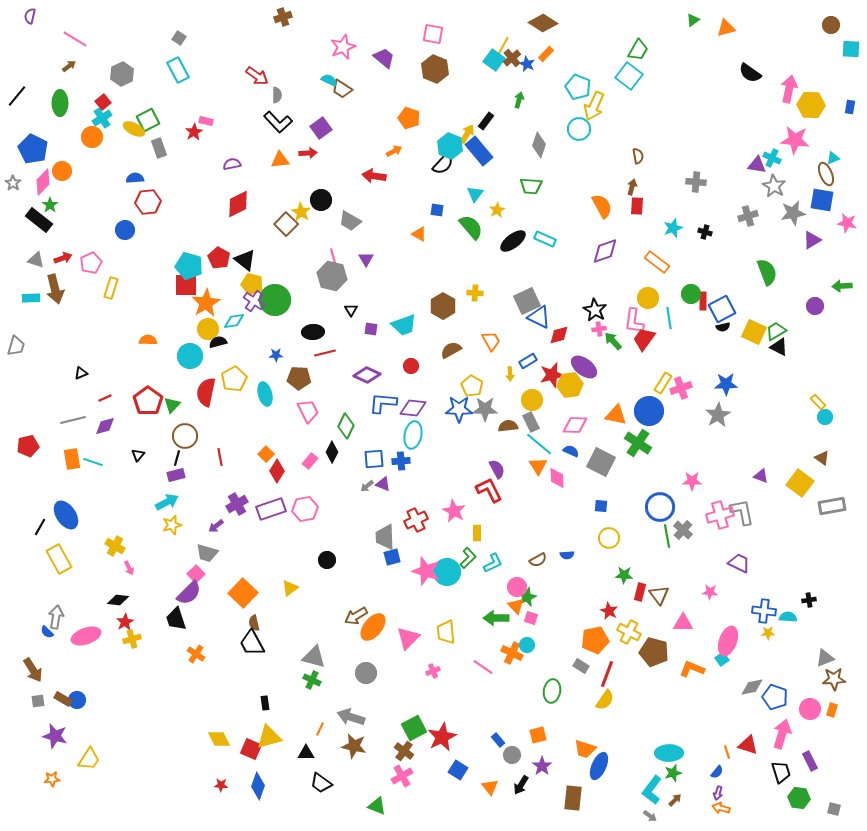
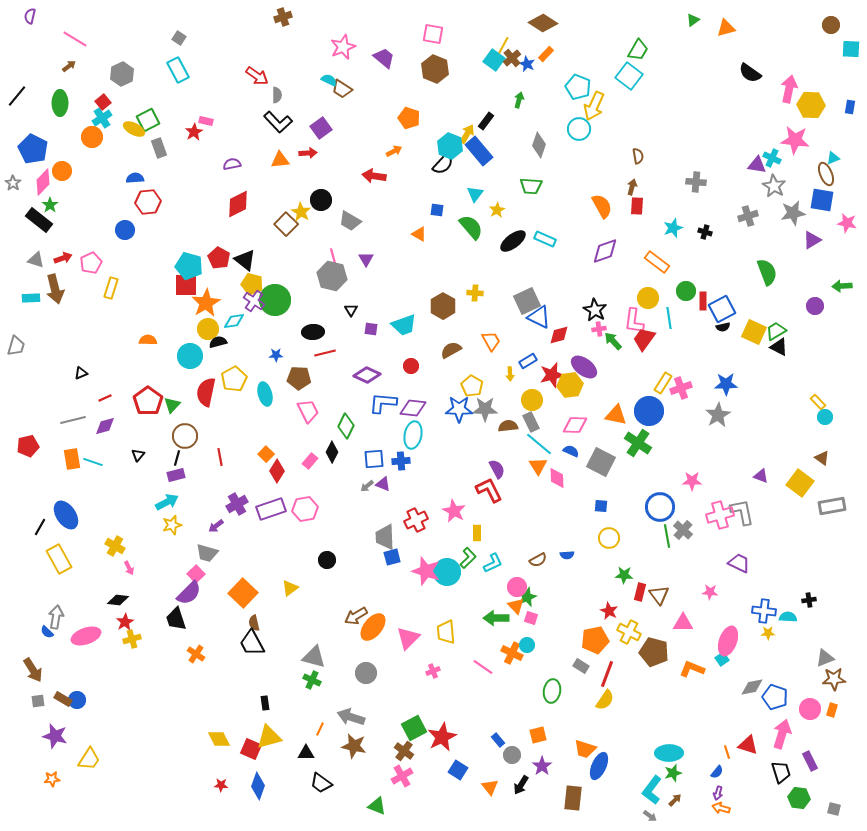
green circle at (691, 294): moved 5 px left, 3 px up
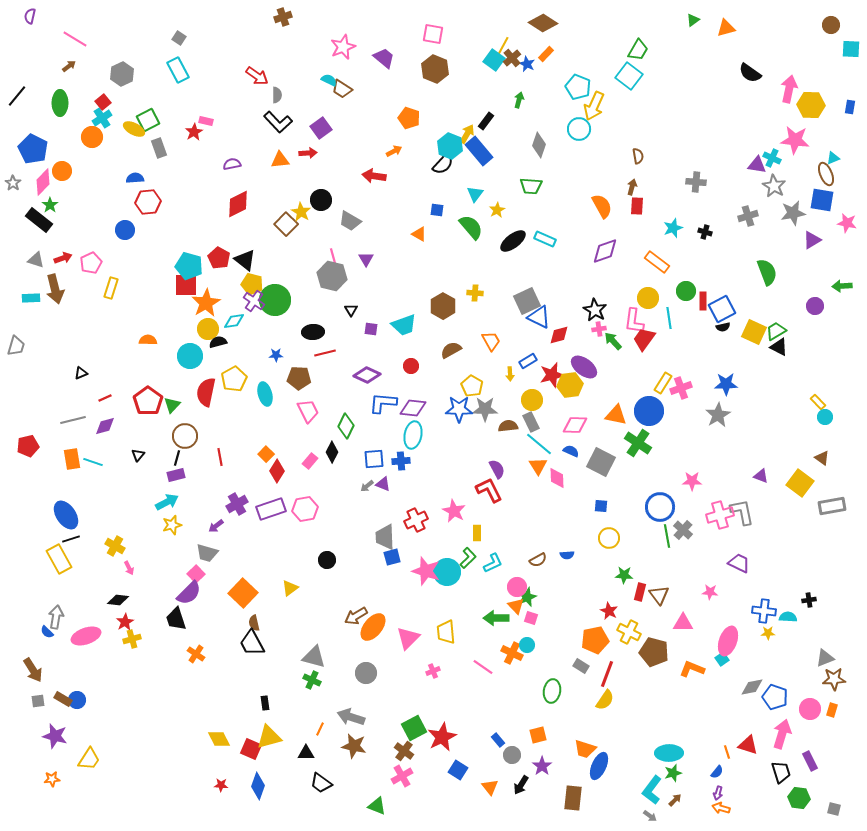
black line at (40, 527): moved 31 px right, 12 px down; rotated 42 degrees clockwise
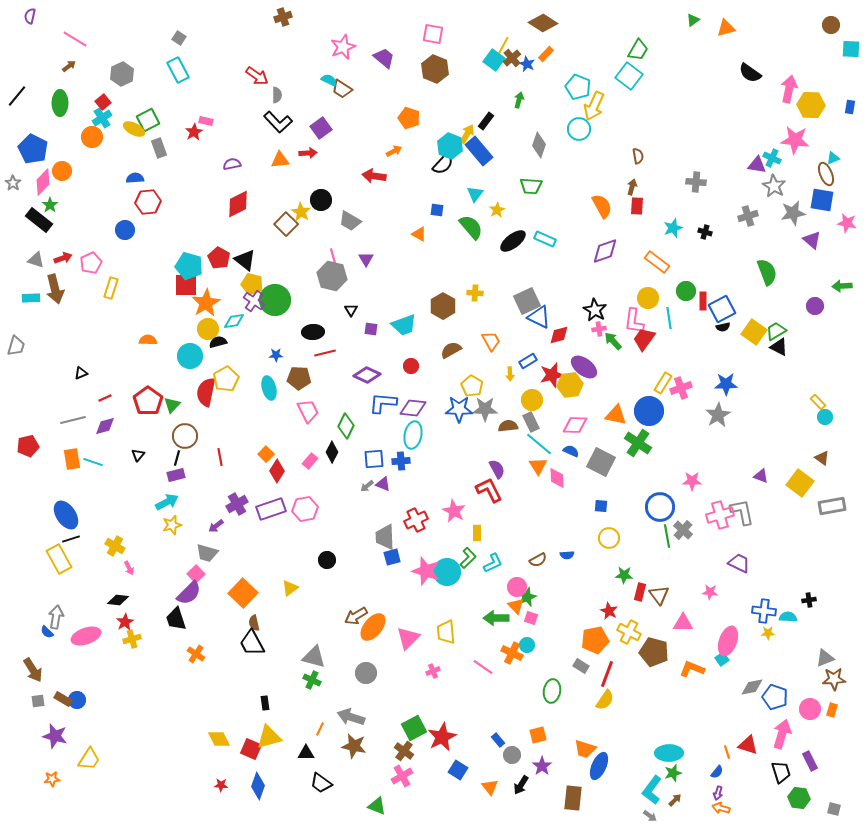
purple triangle at (812, 240): rotated 48 degrees counterclockwise
yellow square at (754, 332): rotated 10 degrees clockwise
yellow pentagon at (234, 379): moved 8 px left
cyan ellipse at (265, 394): moved 4 px right, 6 px up
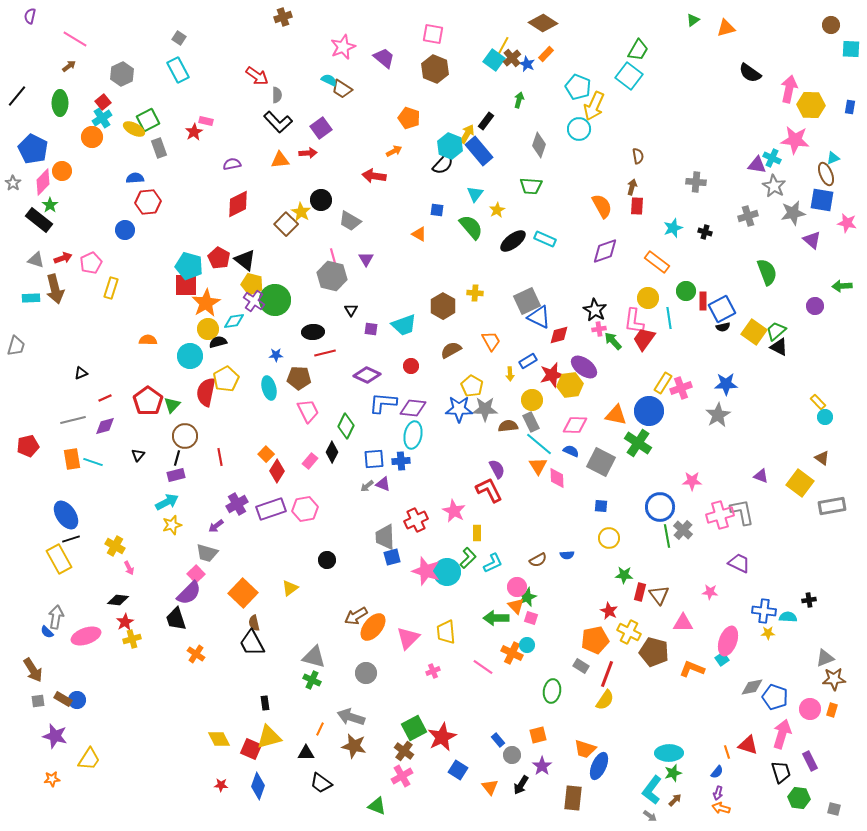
green trapezoid at (776, 331): rotated 10 degrees counterclockwise
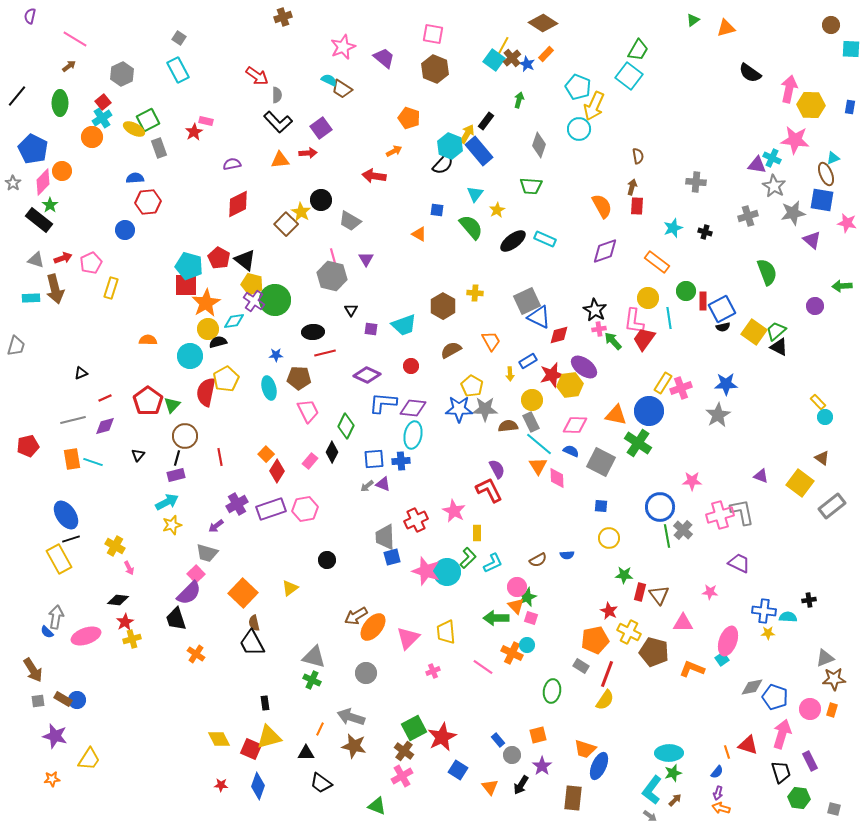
gray rectangle at (832, 506): rotated 28 degrees counterclockwise
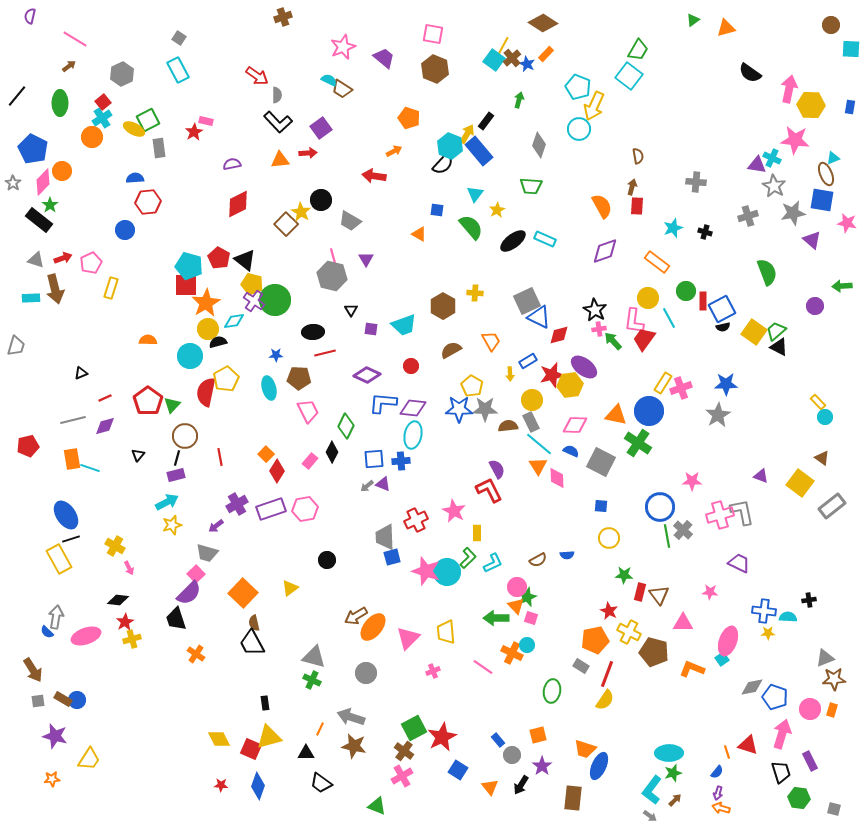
gray rectangle at (159, 148): rotated 12 degrees clockwise
cyan line at (669, 318): rotated 20 degrees counterclockwise
cyan line at (93, 462): moved 3 px left, 6 px down
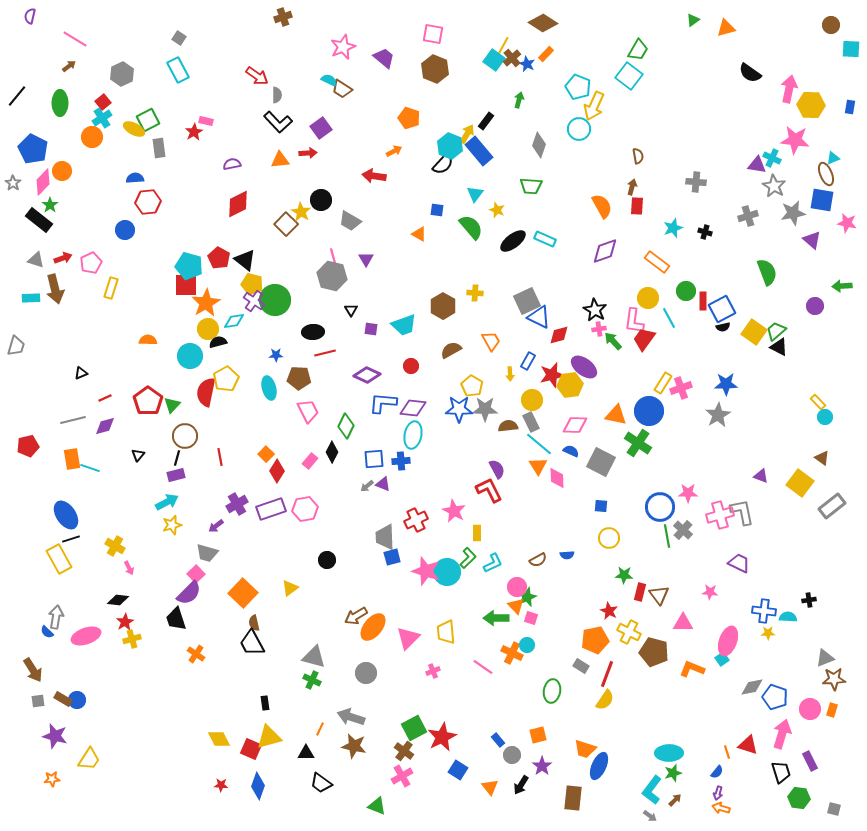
yellow star at (497, 210): rotated 21 degrees counterclockwise
blue rectangle at (528, 361): rotated 30 degrees counterclockwise
pink star at (692, 481): moved 4 px left, 12 px down
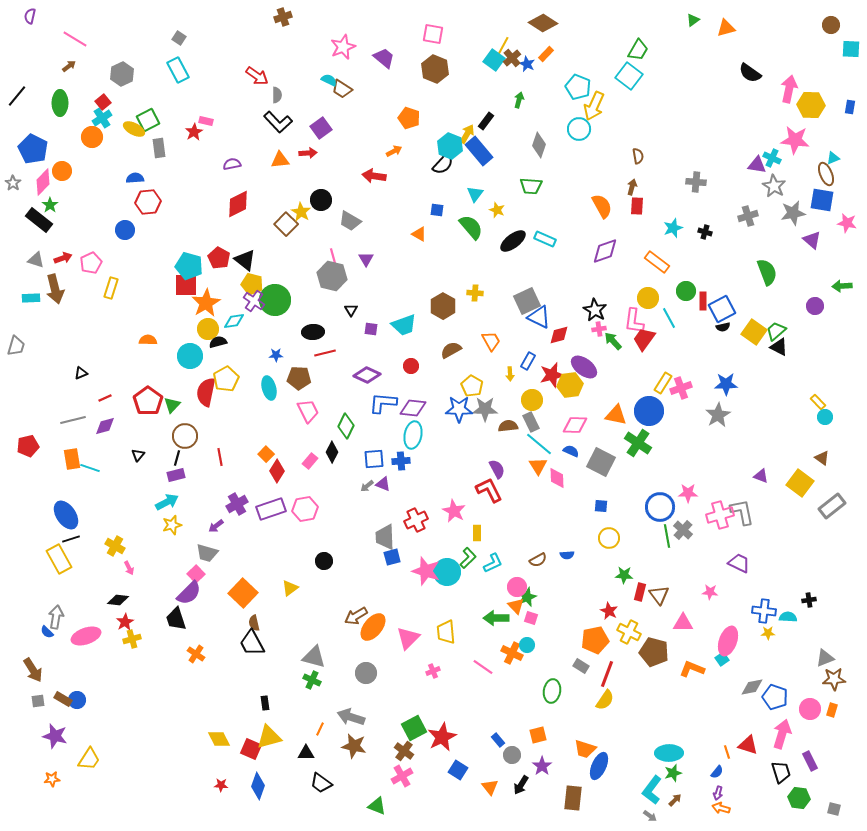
black circle at (327, 560): moved 3 px left, 1 px down
